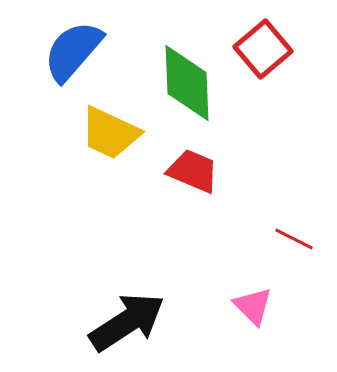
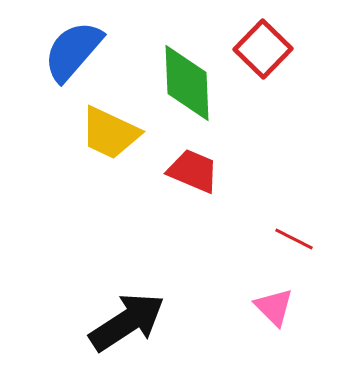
red square: rotated 6 degrees counterclockwise
pink triangle: moved 21 px right, 1 px down
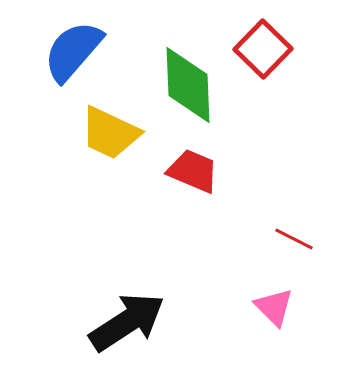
green diamond: moved 1 px right, 2 px down
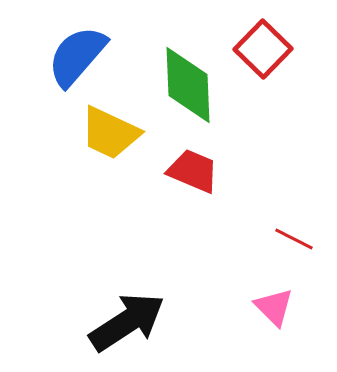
blue semicircle: moved 4 px right, 5 px down
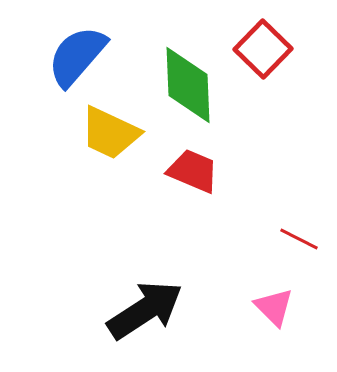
red line: moved 5 px right
black arrow: moved 18 px right, 12 px up
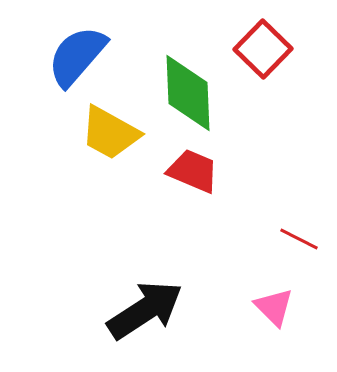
green diamond: moved 8 px down
yellow trapezoid: rotated 4 degrees clockwise
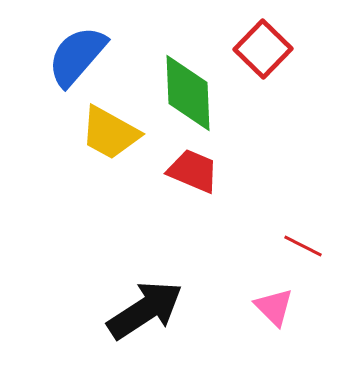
red line: moved 4 px right, 7 px down
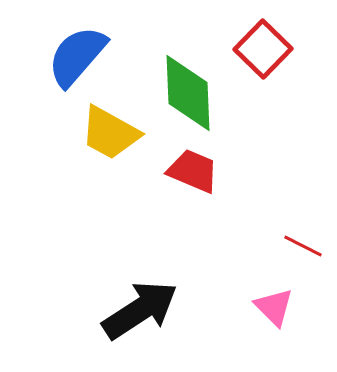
black arrow: moved 5 px left
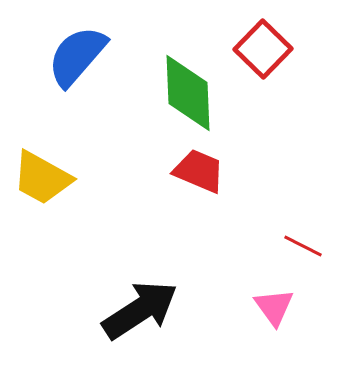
yellow trapezoid: moved 68 px left, 45 px down
red trapezoid: moved 6 px right
pink triangle: rotated 9 degrees clockwise
